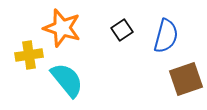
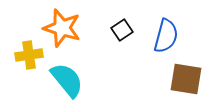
brown square: rotated 28 degrees clockwise
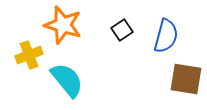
orange star: moved 1 px right, 3 px up
yellow cross: rotated 12 degrees counterclockwise
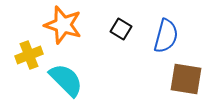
black square: moved 1 px left, 1 px up; rotated 25 degrees counterclockwise
cyan semicircle: moved 1 px left; rotated 6 degrees counterclockwise
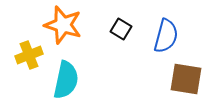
cyan semicircle: rotated 57 degrees clockwise
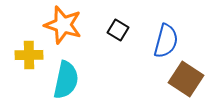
black square: moved 3 px left, 1 px down
blue semicircle: moved 5 px down
yellow cross: rotated 20 degrees clockwise
brown square: rotated 24 degrees clockwise
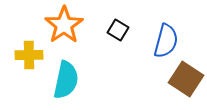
orange star: moved 1 px right; rotated 21 degrees clockwise
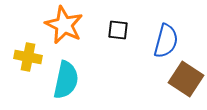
orange star: rotated 12 degrees counterclockwise
black square: rotated 25 degrees counterclockwise
yellow cross: moved 1 px left, 2 px down; rotated 12 degrees clockwise
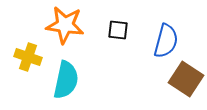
orange star: moved 1 px right; rotated 18 degrees counterclockwise
yellow cross: rotated 8 degrees clockwise
